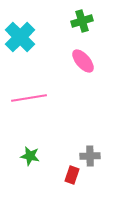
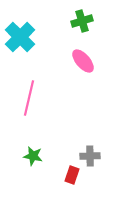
pink line: rotated 68 degrees counterclockwise
green star: moved 3 px right
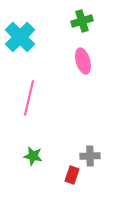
pink ellipse: rotated 25 degrees clockwise
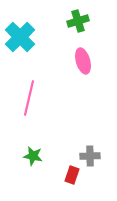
green cross: moved 4 px left
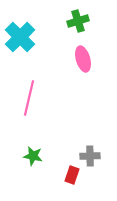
pink ellipse: moved 2 px up
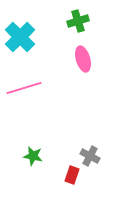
pink line: moved 5 px left, 10 px up; rotated 60 degrees clockwise
gray cross: rotated 30 degrees clockwise
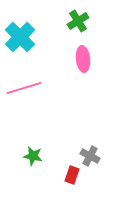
green cross: rotated 15 degrees counterclockwise
pink ellipse: rotated 10 degrees clockwise
